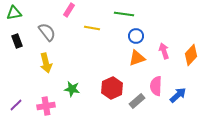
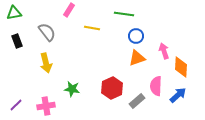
orange diamond: moved 10 px left, 12 px down; rotated 40 degrees counterclockwise
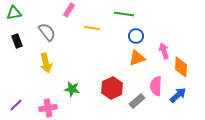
pink cross: moved 2 px right, 2 px down
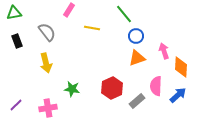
green line: rotated 42 degrees clockwise
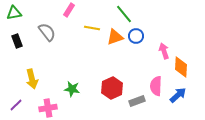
orange triangle: moved 22 px left, 21 px up
yellow arrow: moved 14 px left, 16 px down
gray rectangle: rotated 21 degrees clockwise
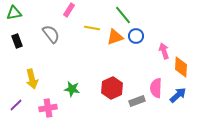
green line: moved 1 px left, 1 px down
gray semicircle: moved 4 px right, 2 px down
pink semicircle: moved 2 px down
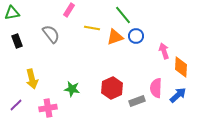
green triangle: moved 2 px left
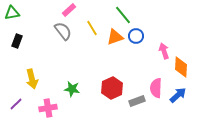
pink rectangle: rotated 16 degrees clockwise
yellow line: rotated 49 degrees clockwise
gray semicircle: moved 12 px right, 3 px up
black rectangle: rotated 40 degrees clockwise
purple line: moved 1 px up
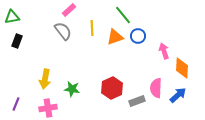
green triangle: moved 4 px down
yellow line: rotated 28 degrees clockwise
blue circle: moved 2 px right
orange diamond: moved 1 px right, 1 px down
yellow arrow: moved 13 px right; rotated 24 degrees clockwise
purple line: rotated 24 degrees counterclockwise
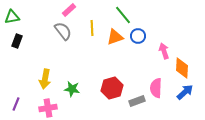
red hexagon: rotated 10 degrees clockwise
blue arrow: moved 7 px right, 3 px up
